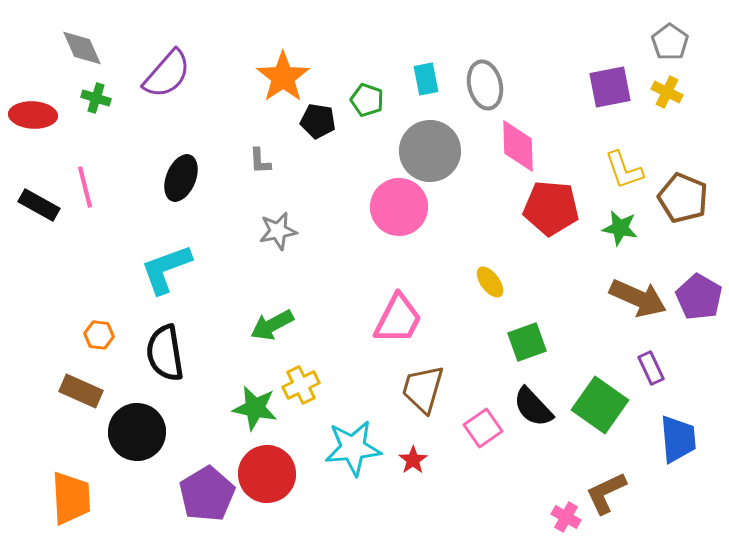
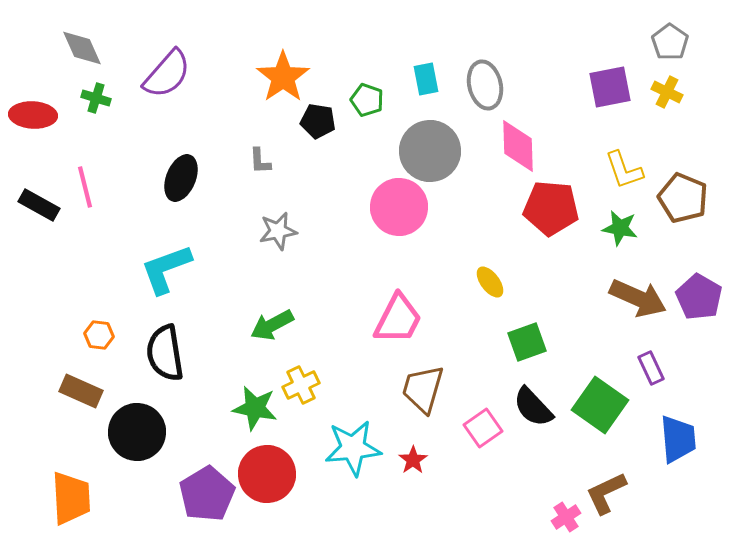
pink cross at (566, 517): rotated 28 degrees clockwise
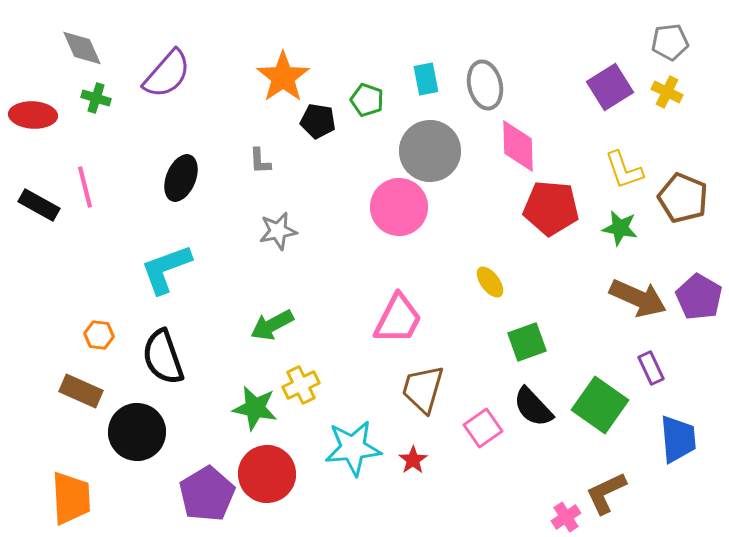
gray pentagon at (670, 42): rotated 30 degrees clockwise
purple square at (610, 87): rotated 21 degrees counterclockwise
black semicircle at (165, 353): moved 2 px left, 4 px down; rotated 10 degrees counterclockwise
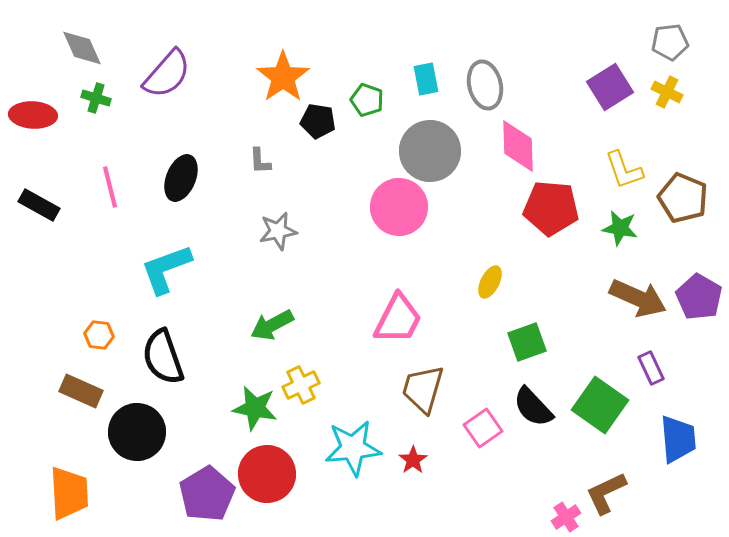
pink line at (85, 187): moved 25 px right
yellow ellipse at (490, 282): rotated 64 degrees clockwise
orange trapezoid at (71, 498): moved 2 px left, 5 px up
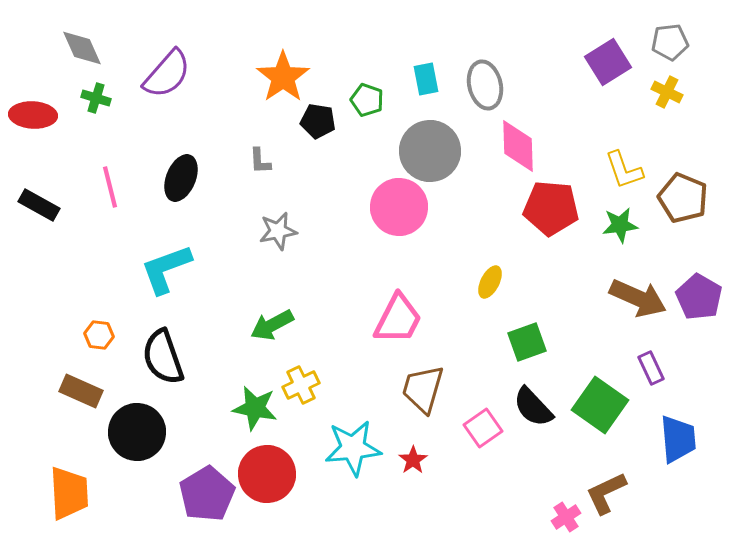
purple square at (610, 87): moved 2 px left, 25 px up
green star at (620, 228): moved 3 px up; rotated 18 degrees counterclockwise
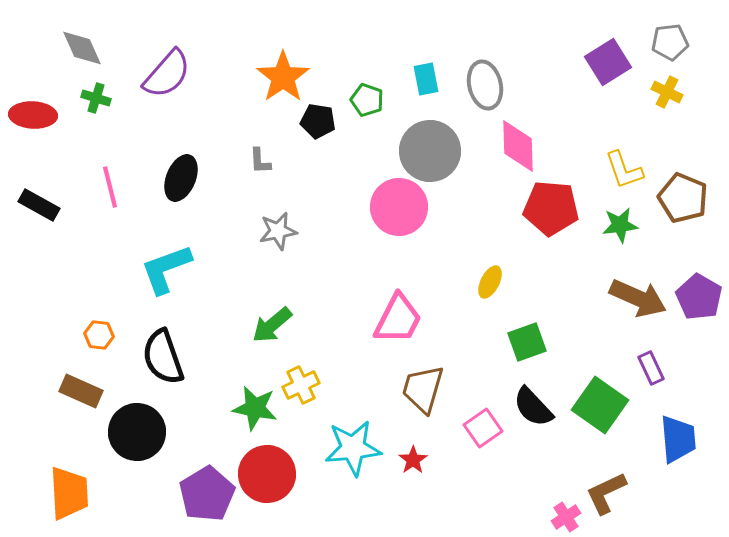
green arrow at (272, 325): rotated 12 degrees counterclockwise
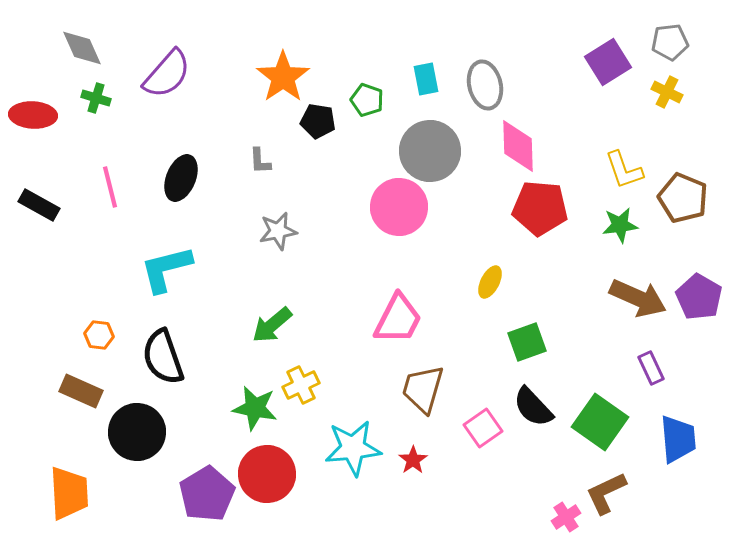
red pentagon at (551, 208): moved 11 px left
cyan L-shape at (166, 269): rotated 6 degrees clockwise
green square at (600, 405): moved 17 px down
